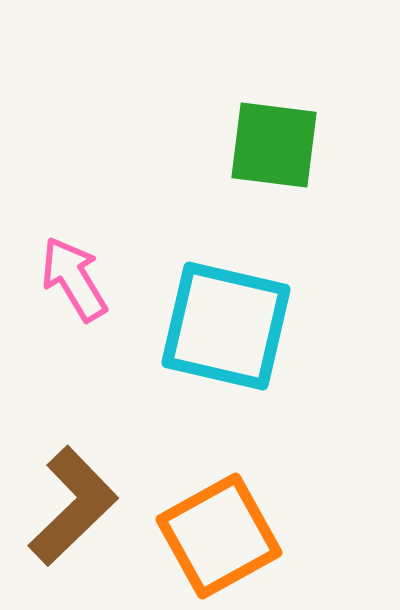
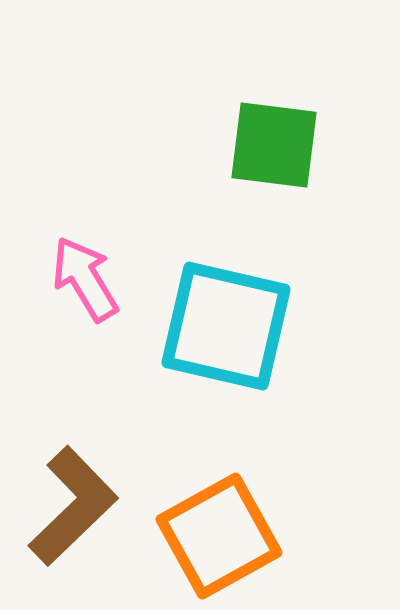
pink arrow: moved 11 px right
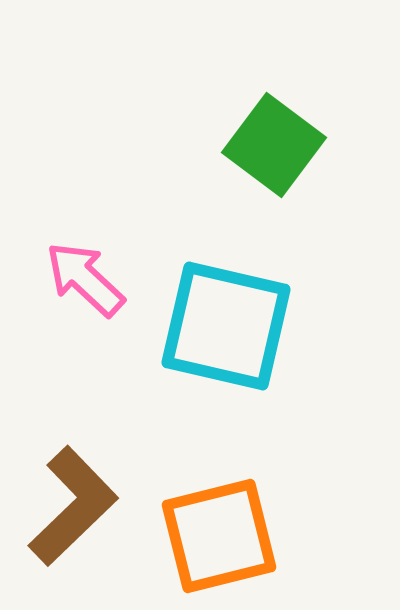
green square: rotated 30 degrees clockwise
pink arrow: rotated 16 degrees counterclockwise
orange square: rotated 15 degrees clockwise
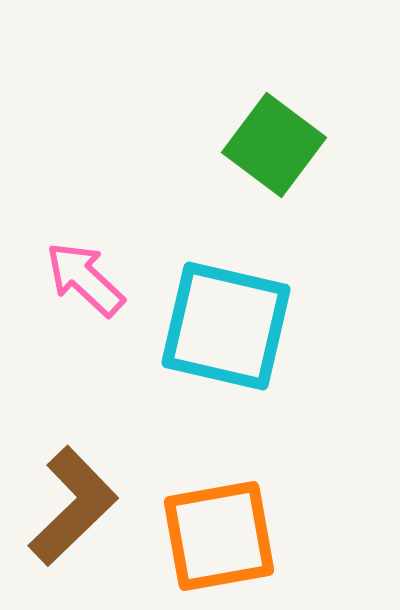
orange square: rotated 4 degrees clockwise
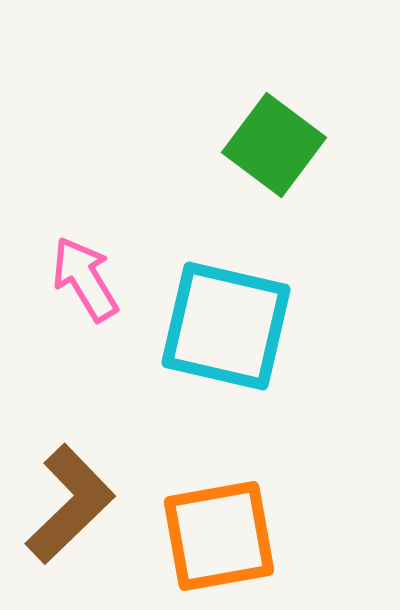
pink arrow: rotated 16 degrees clockwise
brown L-shape: moved 3 px left, 2 px up
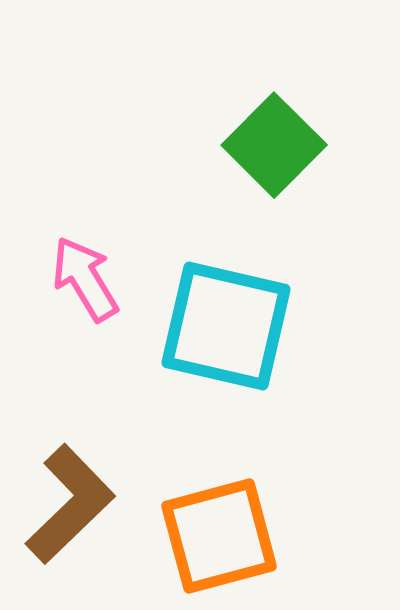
green square: rotated 8 degrees clockwise
orange square: rotated 5 degrees counterclockwise
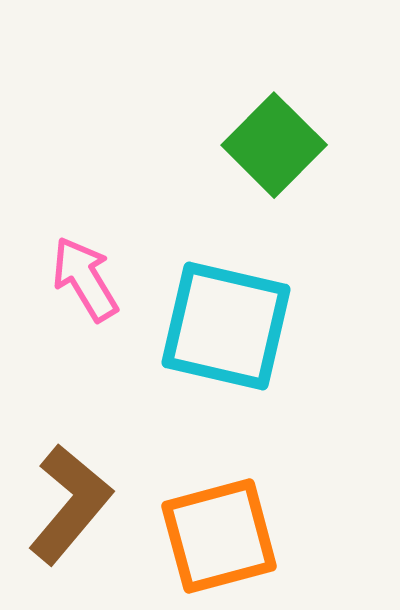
brown L-shape: rotated 6 degrees counterclockwise
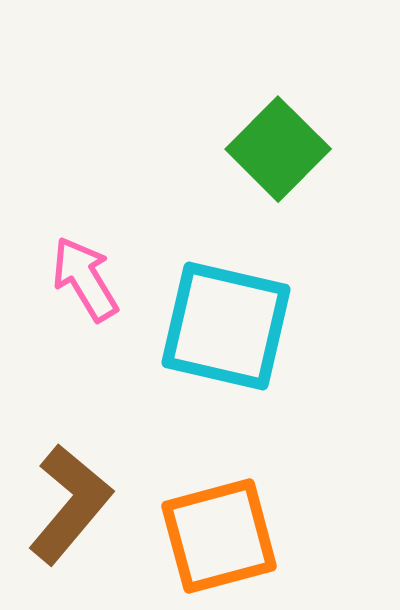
green square: moved 4 px right, 4 px down
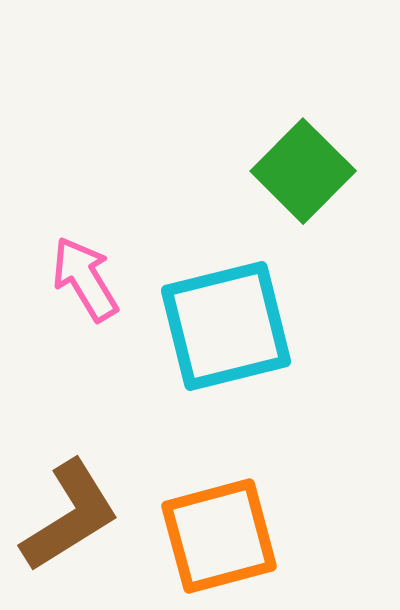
green square: moved 25 px right, 22 px down
cyan square: rotated 27 degrees counterclockwise
brown L-shape: moved 12 px down; rotated 18 degrees clockwise
